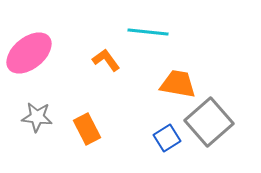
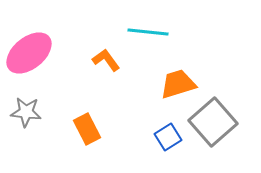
orange trapezoid: rotated 27 degrees counterclockwise
gray star: moved 11 px left, 5 px up
gray square: moved 4 px right
blue square: moved 1 px right, 1 px up
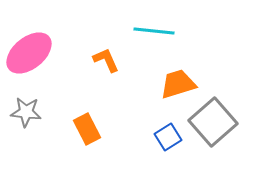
cyan line: moved 6 px right, 1 px up
orange L-shape: rotated 12 degrees clockwise
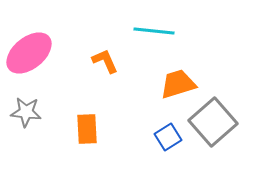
orange L-shape: moved 1 px left, 1 px down
orange rectangle: rotated 24 degrees clockwise
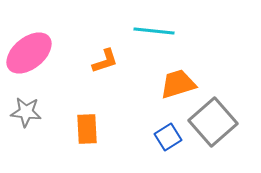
orange L-shape: rotated 96 degrees clockwise
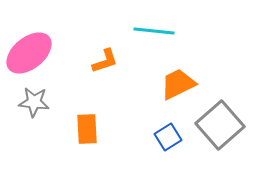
orange trapezoid: rotated 9 degrees counterclockwise
gray star: moved 8 px right, 10 px up
gray square: moved 7 px right, 3 px down
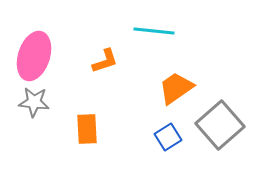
pink ellipse: moved 5 px right, 3 px down; rotated 33 degrees counterclockwise
orange trapezoid: moved 2 px left, 4 px down; rotated 9 degrees counterclockwise
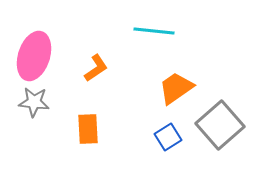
orange L-shape: moved 9 px left, 7 px down; rotated 16 degrees counterclockwise
orange rectangle: moved 1 px right
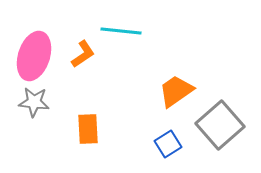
cyan line: moved 33 px left
orange L-shape: moved 13 px left, 14 px up
orange trapezoid: moved 3 px down
blue square: moved 7 px down
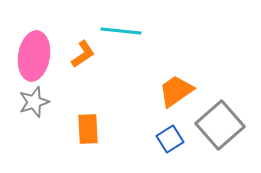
pink ellipse: rotated 9 degrees counterclockwise
gray star: rotated 24 degrees counterclockwise
blue square: moved 2 px right, 5 px up
